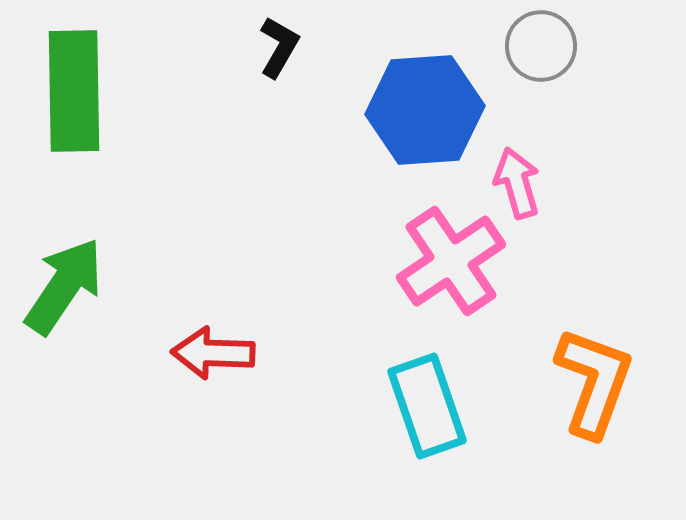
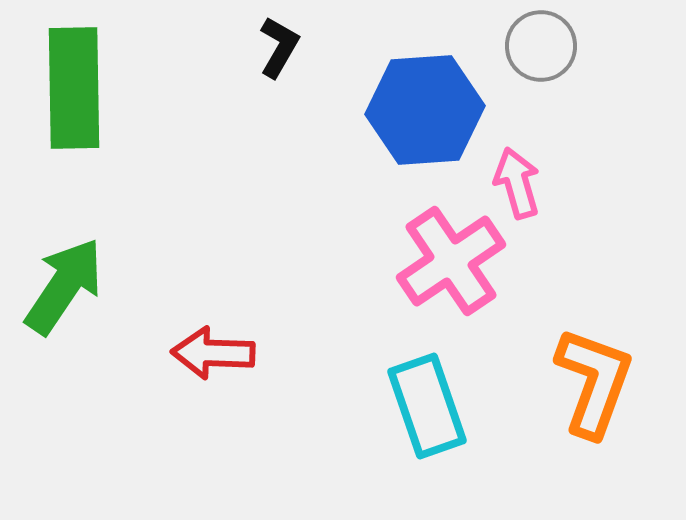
green rectangle: moved 3 px up
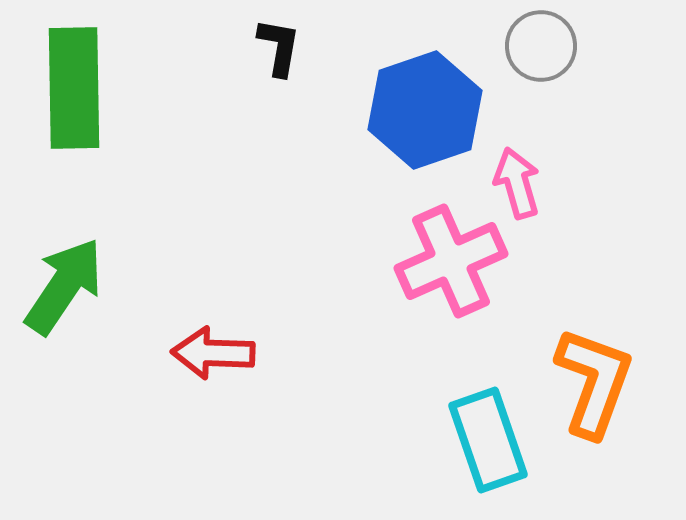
black L-shape: rotated 20 degrees counterclockwise
blue hexagon: rotated 15 degrees counterclockwise
pink cross: rotated 10 degrees clockwise
cyan rectangle: moved 61 px right, 34 px down
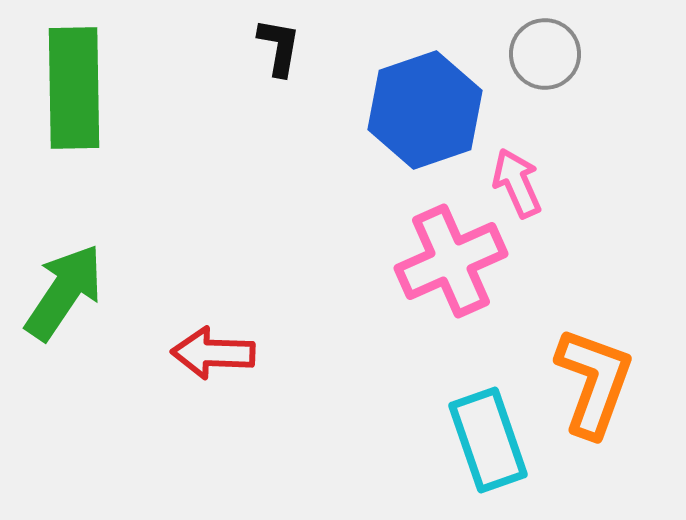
gray circle: moved 4 px right, 8 px down
pink arrow: rotated 8 degrees counterclockwise
green arrow: moved 6 px down
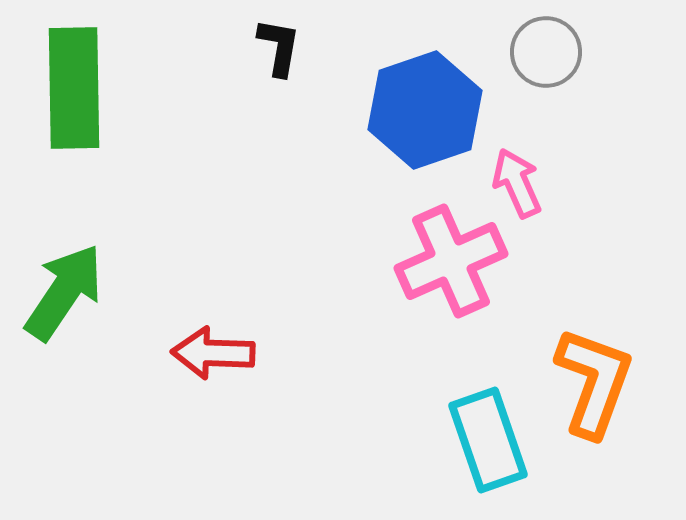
gray circle: moved 1 px right, 2 px up
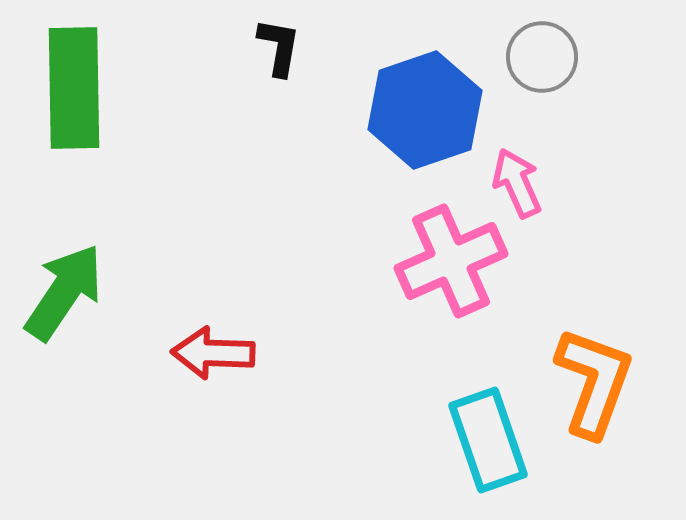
gray circle: moved 4 px left, 5 px down
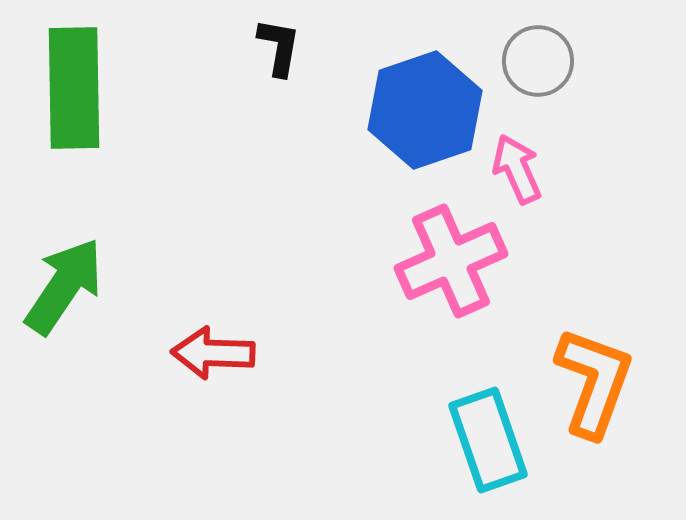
gray circle: moved 4 px left, 4 px down
pink arrow: moved 14 px up
green arrow: moved 6 px up
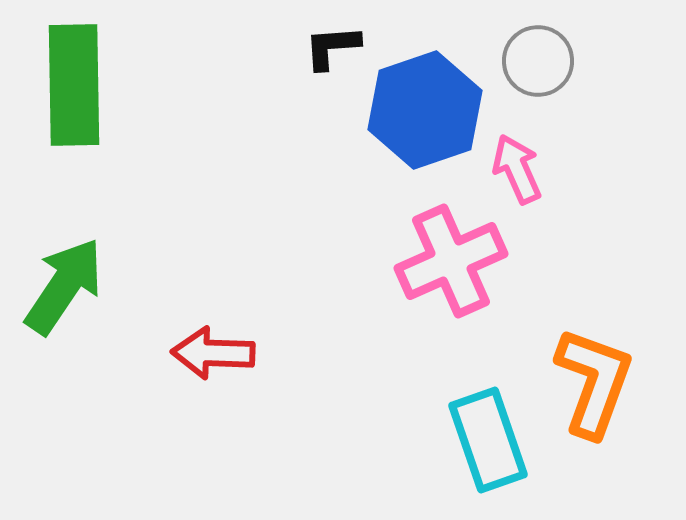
black L-shape: moved 53 px right; rotated 104 degrees counterclockwise
green rectangle: moved 3 px up
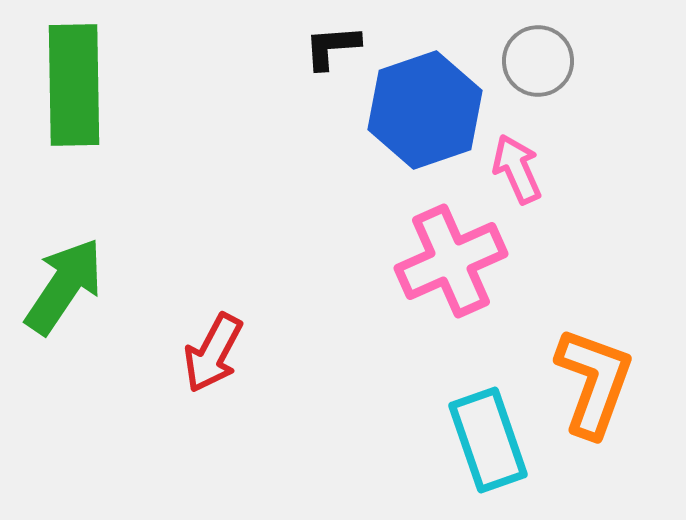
red arrow: rotated 64 degrees counterclockwise
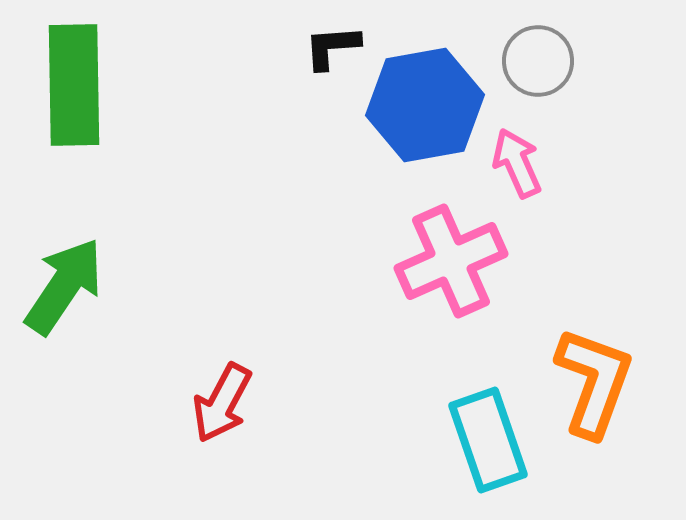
blue hexagon: moved 5 px up; rotated 9 degrees clockwise
pink arrow: moved 6 px up
red arrow: moved 9 px right, 50 px down
